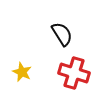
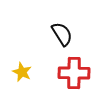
red cross: rotated 16 degrees counterclockwise
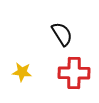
yellow star: rotated 18 degrees counterclockwise
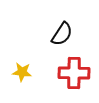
black semicircle: rotated 65 degrees clockwise
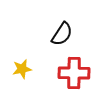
yellow star: moved 3 px up; rotated 18 degrees counterclockwise
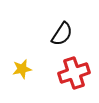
red cross: rotated 20 degrees counterclockwise
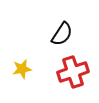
red cross: moved 1 px left, 1 px up
